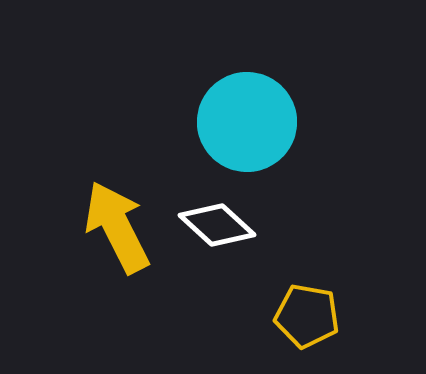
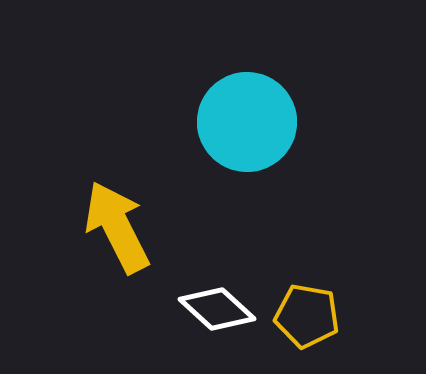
white diamond: moved 84 px down
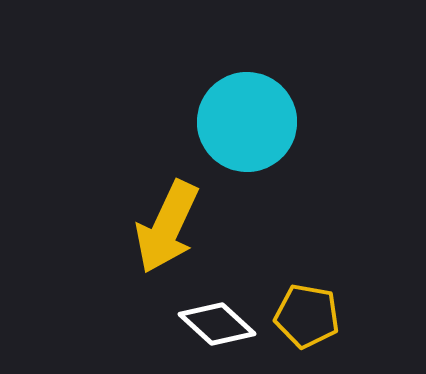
yellow arrow: moved 50 px right; rotated 128 degrees counterclockwise
white diamond: moved 15 px down
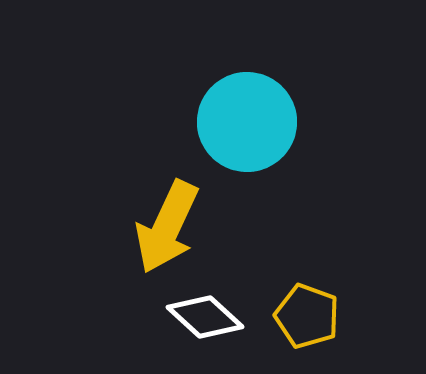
yellow pentagon: rotated 10 degrees clockwise
white diamond: moved 12 px left, 7 px up
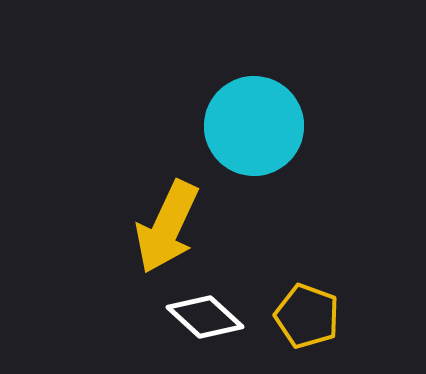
cyan circle: moved 7 px right, 4 px down
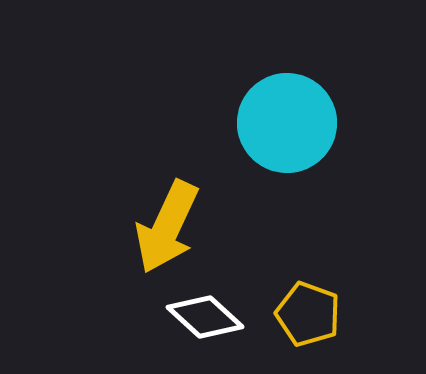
cyan circle: moved 33 px right, 3 px up
yellow pentagon: moved 1 px right, 2 px up
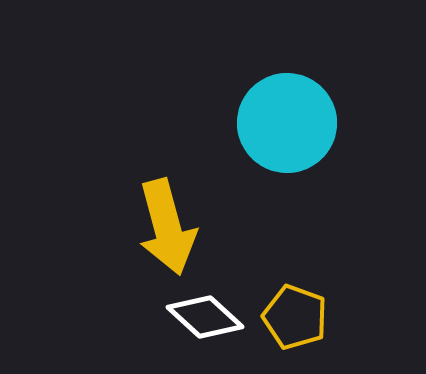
yellow arrow: rotated 40 degrees counterclockwise
yellow pentagon: moved 13 px left, 3 px down
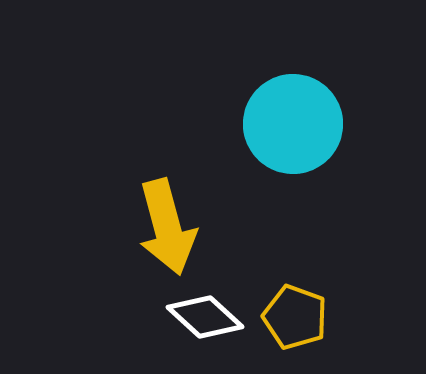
cyan circle: moved 6 px right, 1 px down
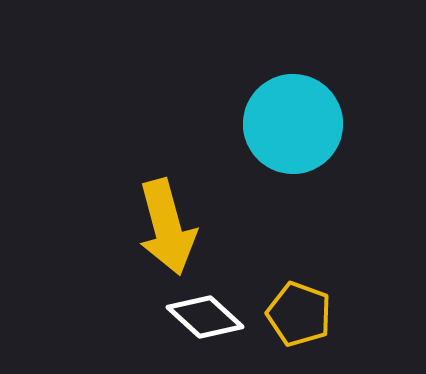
yellow pentagon: moved 4 px right, 3 px up
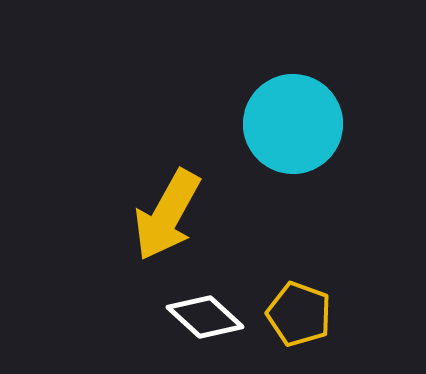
yellow arrow: moved 12 px up; rotated 44 degrees clockwise
